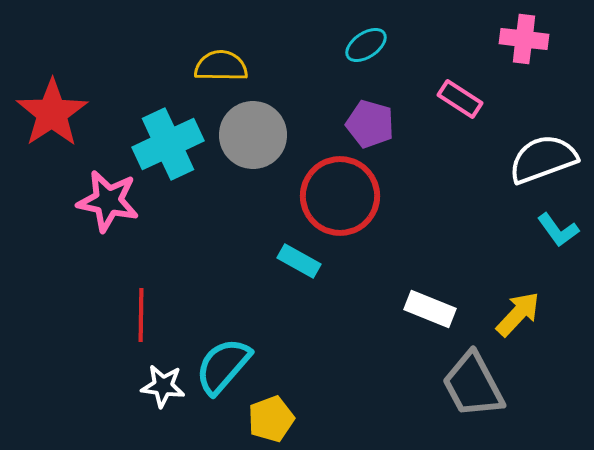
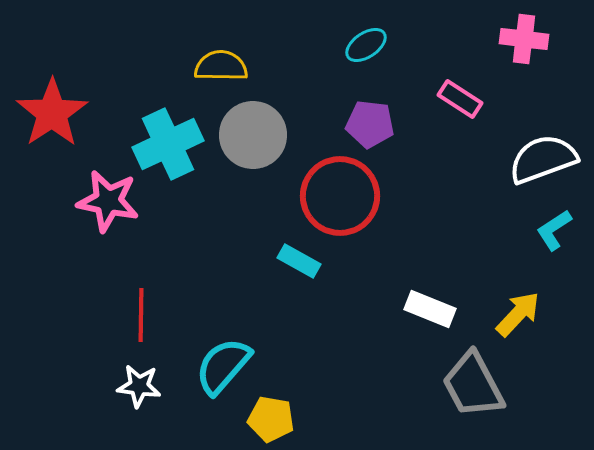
purple pentagon: rotated 9 degrees counterclockwise
cyan L-shape: moved 4 px left; rotated 93 degrees clockwise
white star: moved 24 px left
yellow pentagon: rotated 30 degrees clockwise
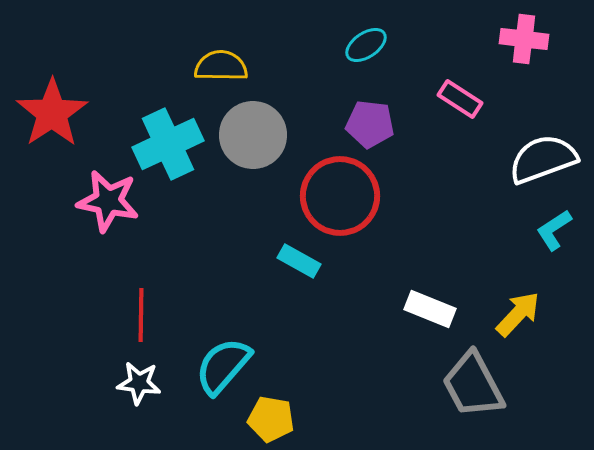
white star: moved 3 px up
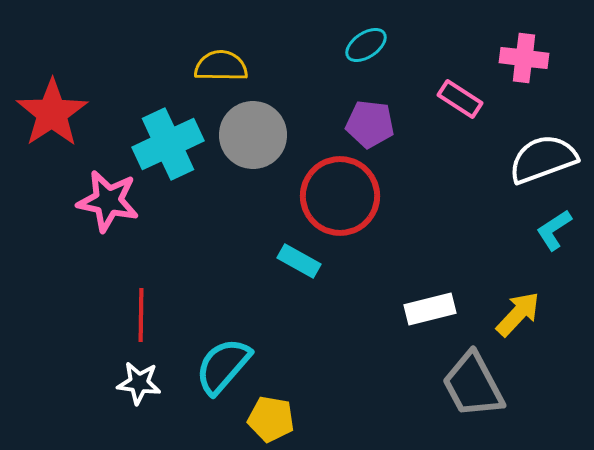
pink cross: moved 19 px down
white rectangle: rotated 36 degrees counterclockwise
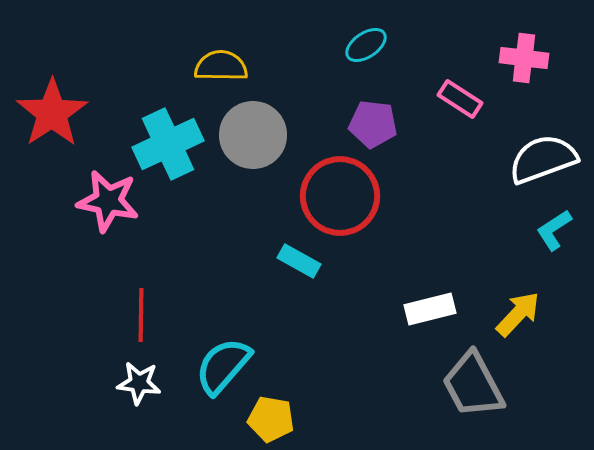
purple pentagon: moved 3 px right
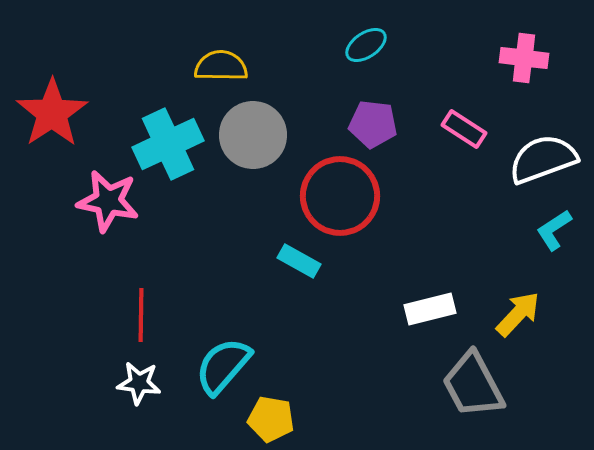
pink rectangle: moved 4 px right, 30 px down
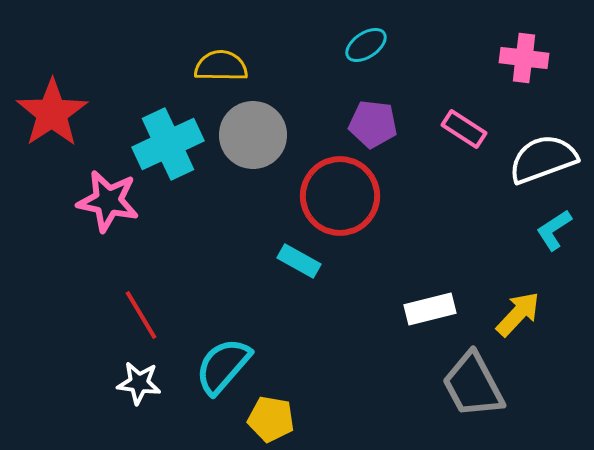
red line: rotated 32 degrees counterclockwise
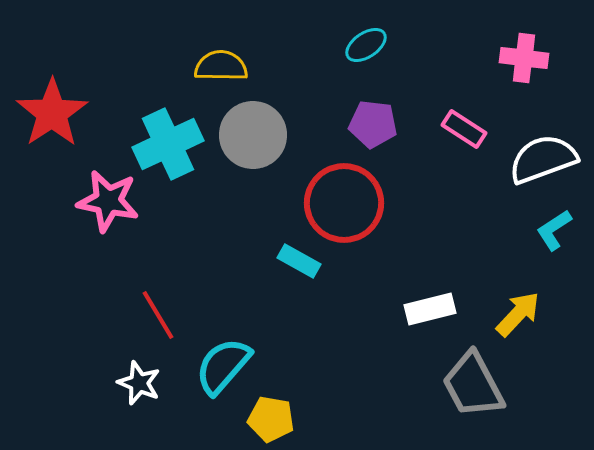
red circle: moved 4 px right, 7 px down
red line: moved 17 px right
white star: rotated 15 degrees clockwise
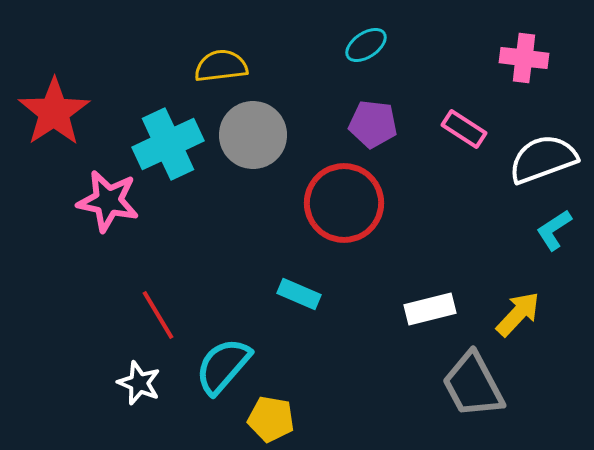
yellow semicircle: rotated 8 degrees counterclockwise
red star: moved 2 px right, 1 px up
cyan rectangle: moved 33 px down; rotated 6 degrees counterclockwise
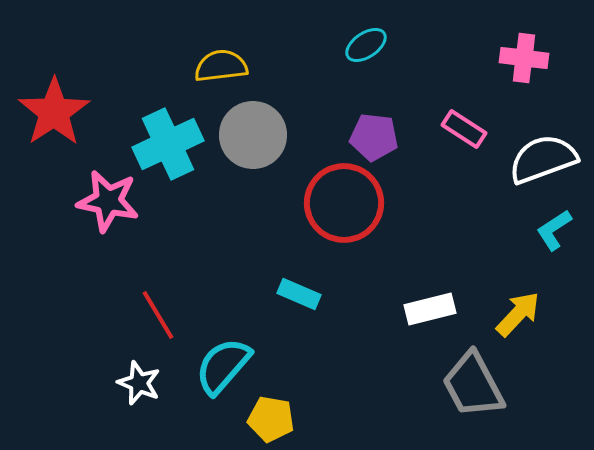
purple pentagon: moved 1 px right, 13 px down
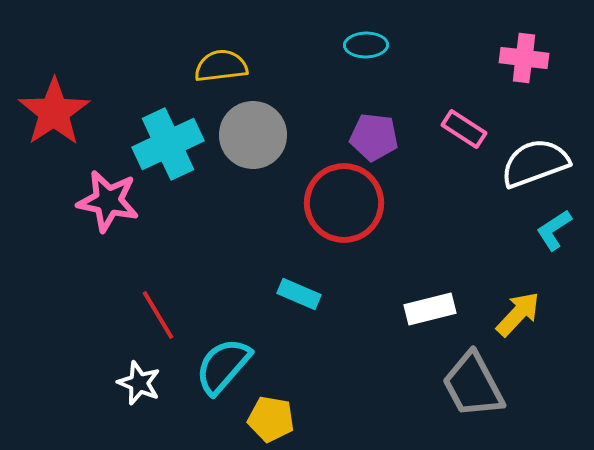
cyan ellipse: rotated 33 degrees clockwise
white semicircle: moved 8 px left, 4 px down
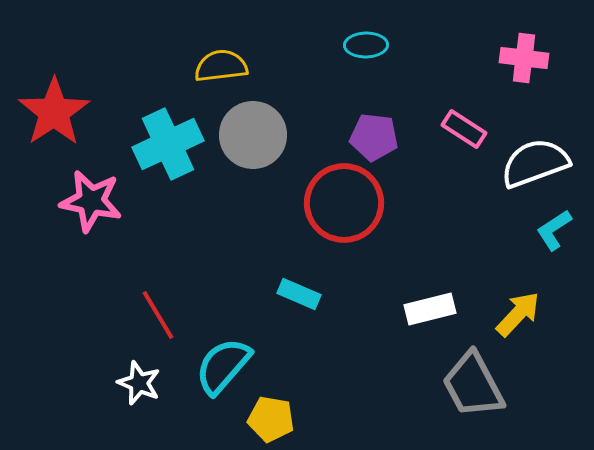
pink star: moved 17 px left
